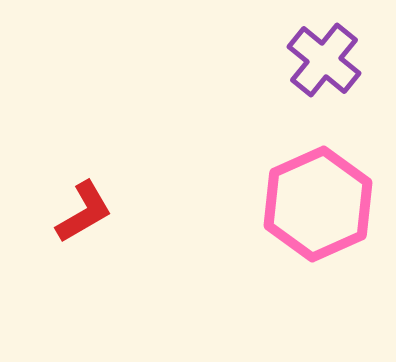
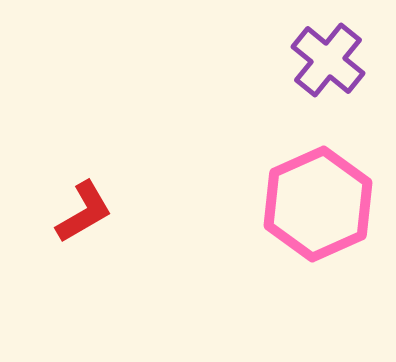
purple cross: moved 4 px right
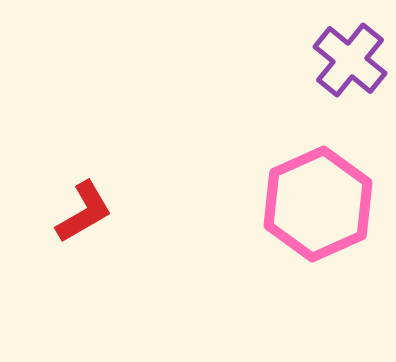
purple cross: moved 22 px right
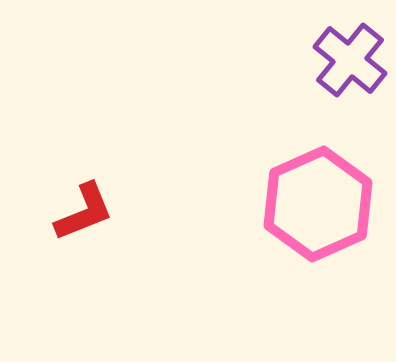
red L-shape: rotated 8 degrees clockwise
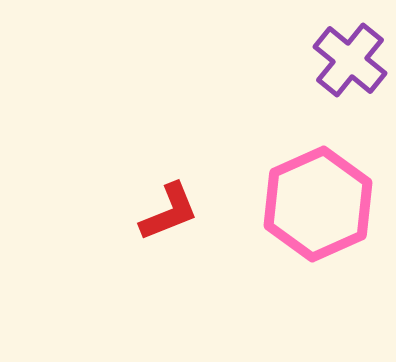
red L-shape: moved 85 px right
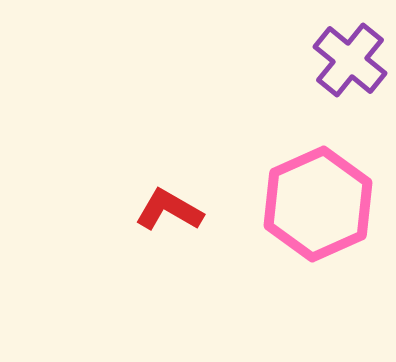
red L-shape: moved 2 px up; rotated 128 degrees counterclockwise
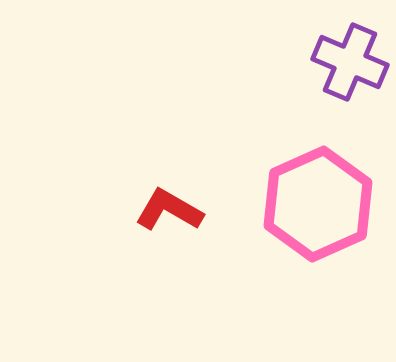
purple cross: moved 2 px down; rotated 16 degrees counterclockwise
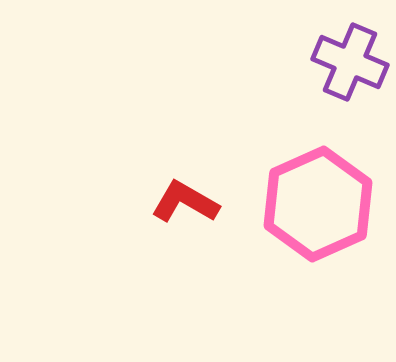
red L-shape: moved 16 px right, 8 px up
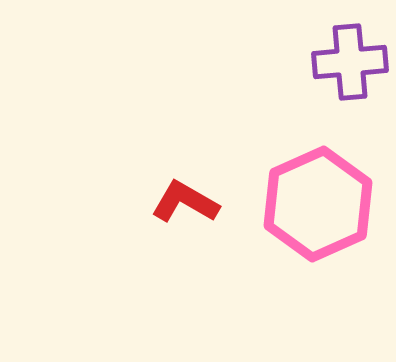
purple cross: rotated 28 degrees counterclockwise
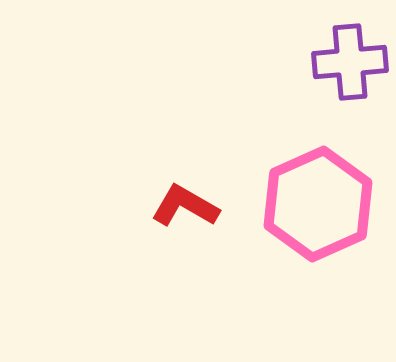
red L-shape: moved 4 px down
